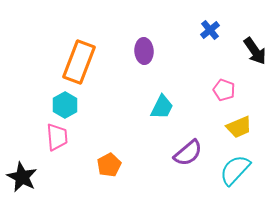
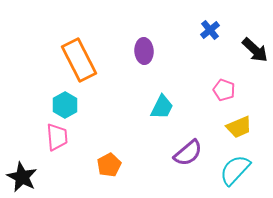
black arrow: moved 1 px up; rotated 12 degrees counterclockwise
orange rectangle: moved 2 px up; rotated 48 degrees counterclockwise
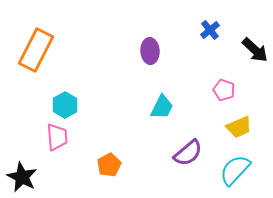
purple ellipse: moved 6 px right
orange rectangle: moved 43 px left, 10 px up; rotated 54 degrees clockwise
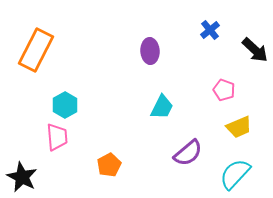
cyan semicircle: moved 4 px down
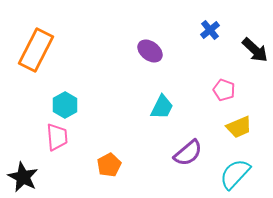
purple ellipse: rotated 50 degrees counterclockwise
black star: moved 1 px right
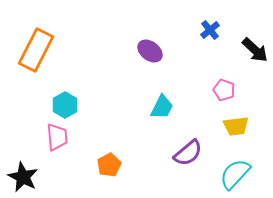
yellow trapezoid: moved 3 px left, 1 px up; rotated 16 degrees clockwise
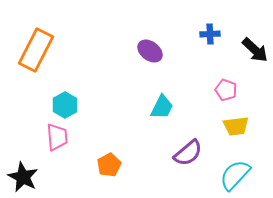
blue cross: moved 4 px down; rotated 36 degrees clockwise
pink pentagon: moved 2 px right
cyan semicircle: moved 1 px down
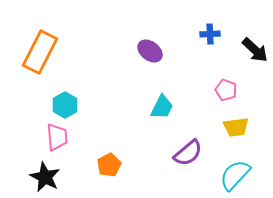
orange rectangle: moved 4 px right, 2 px down
yellow trapezoid: moved 1 px down
black star: moved 22 px right
